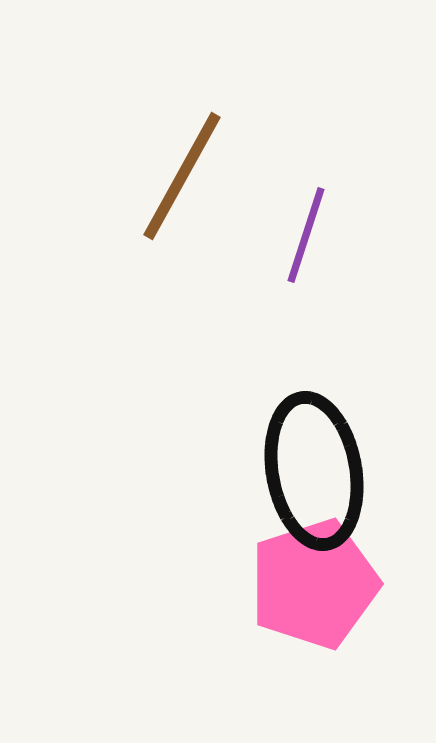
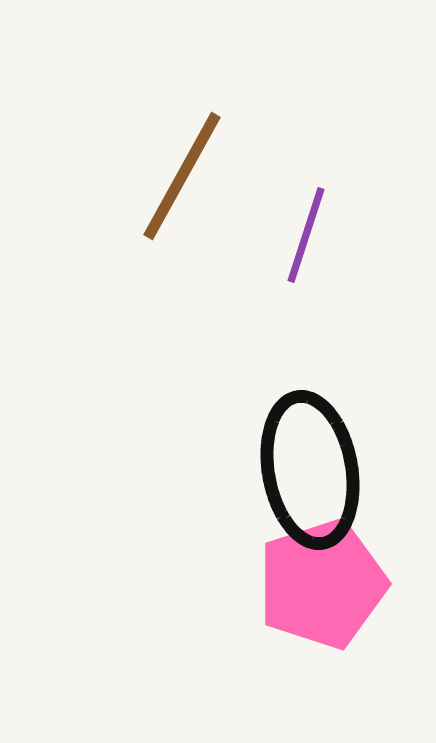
black ellipse: moved 4 px left, 1 px up
pink pentagon: moved 8 px right
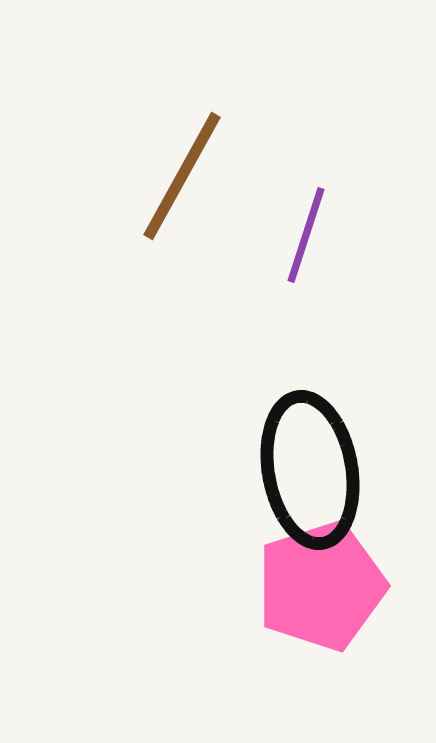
pink pentagon: moved 1 px left, 2 px down
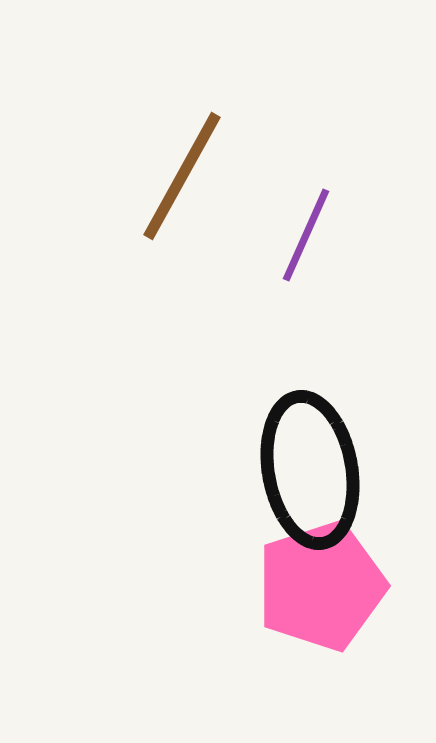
purple line: rotated 6 degrees clockwise
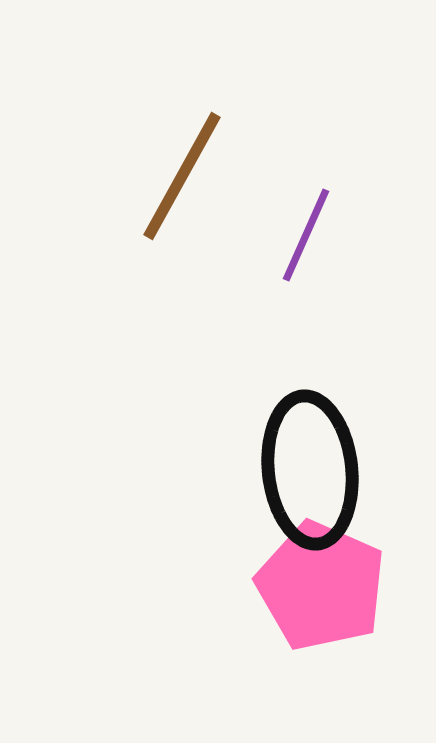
black ellipse: rotated 4 degrees clockwise
pink pentagon: rotated 30 degrees counterclockwise
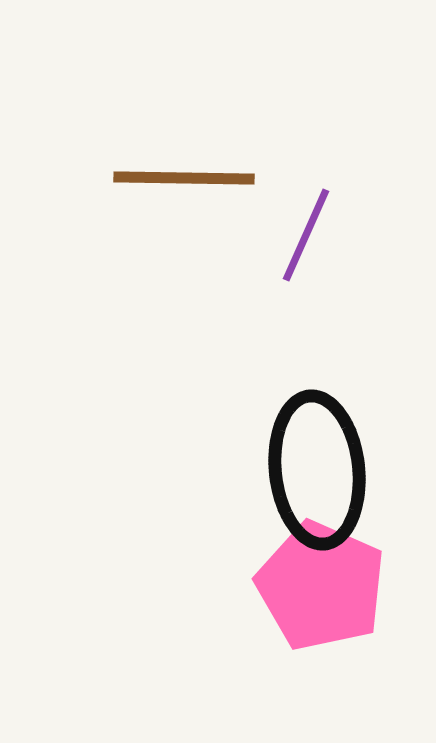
brown line: moved 2 px right, 2 px down; rotated 62 degrees clockwise
black ellipse: moved 7 px right
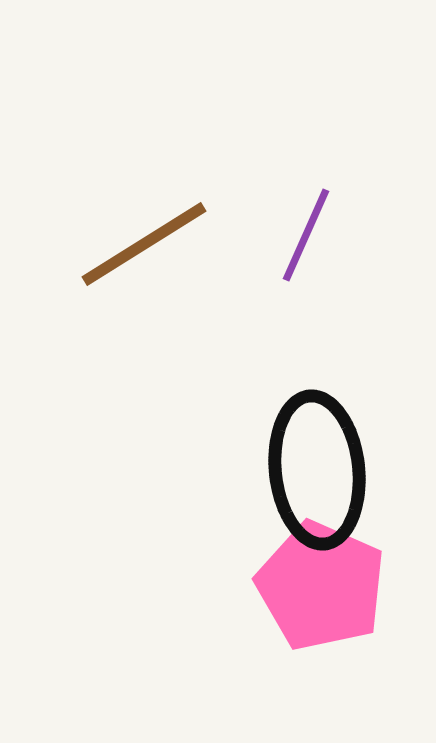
brown line: moved 40 px left, 66 px down; rotated 33 degrees counterclockwise
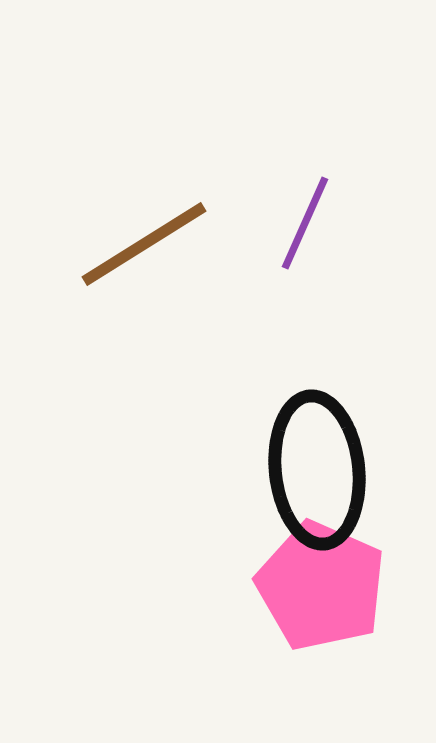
purple line: moved 1 px left, 12 px up
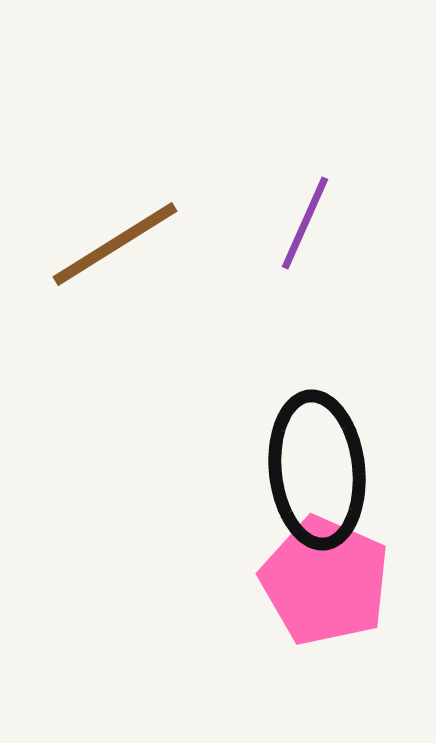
brown line: moved 29 px left
pink pentagon: moved 4 px right, 5 px up
